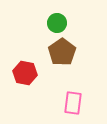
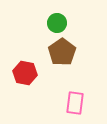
pink rectangle: moved 2 px right
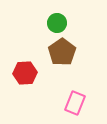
red hexagon: rotated 15 degrees counterclockwise
pink rectangle: rotated 15 degrees clockwise
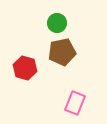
brown pentagon: rotated 24 degrees clockwise
red hexagon: moved 5 px up; rotated 20 degrees clockwise
